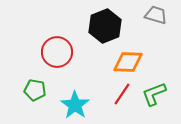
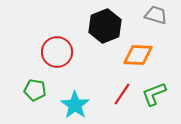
orange diamond: moved 10 px right, 7 px up
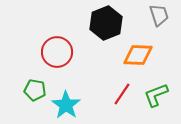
gray trapezoid: moved 3 px right; rotated 55 degrees clockwise
black hexagon: moved 1 px right, 3 px up
green L-shape: moved 2 px right, 1 px down
cyan star: moved 9 px left
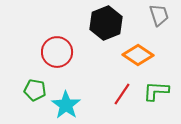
orange diamond: rotated 32 degrees clockwise
green L-shape: moved 4 px up; rotated 24 degrees clockwise
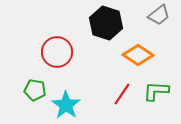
gray trapezoid: rotated 70 degrees clockwise
black hexagon: rotated 20 degrees counterclockwise
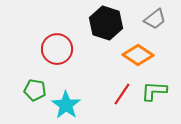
gray trapezoid: moved 4 px left, 4 px down
red circle: moved 3 px up
green L-shape: moved 2 px left
